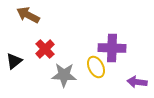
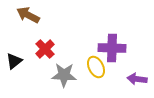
purple arrow: moved 3 px up
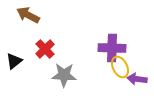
yellow ellipse: moved 24 px right
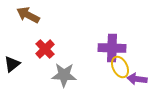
black triangle: moved 2 px left, 3 px down
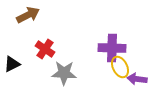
brown arrow: rotated 125 degrees clockwise
red cross: rotated 12 degrees counterclockwise
black triangle: rotated 12 degrees clockwise
gray star: moved 2 px up
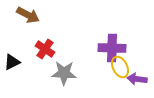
brown arrow: rotated 55 degrees clockwise
black triangle: moved 2 px up
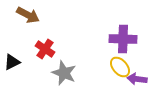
purple cross: moved 11 px right, 9 px up
yellow ellipse: rotated 15 degrees counterclockwise
gray star: rotated 20 degrees clockwise
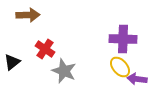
brown arrow: rotated 30 degrees counterclockwise
black triangle: rotated 12 degrees counterclockwise
gray star: moved 2 px up
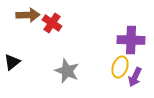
purple cross: moved 8 px right, 1 px down
red cross: moved 7 px right, 26 px up
yellow ellipse: rotated 60 degrees clockwise
gray star: moved 3 px right
purple arrow: moved 2 px left, 2 px up; rotated 72 degrees counterclockwise
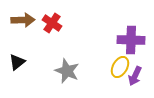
brown arrow: moved 5 px left, 5 px down
black triangle: moved 5 px right
yellow ellipse: rotated 10 degrees clockwise
purple arrow: moved 1 px up
